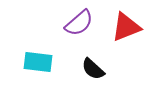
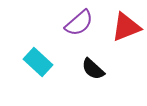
cyan rectangle: rotated 36 degrees clockwise
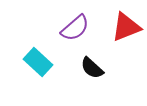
purple semicircle: moved 4 px left, 5 px down
black semicircle: moved 1 px left, 1 px up
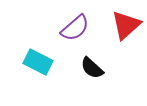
red triangle: moved 2 px up; rotated 20 degrees counterclockwise
cyan rectangle: rotated 16 degrees counterclockwise
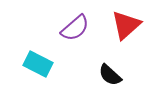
cyan rectangle: moved 2 px down
black semicircle: moved 18 px right, 7 px down
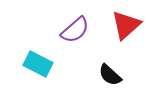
purple semicircle: moved 2 px down
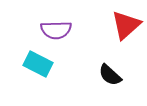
purple semicircle: moved 19 px left; rotated 40 degrees clockwise
